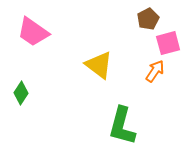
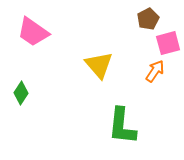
yellow triangle: rotated 12 degrees clockwise
green L-shape: rotated 9 degrees counterclockwise
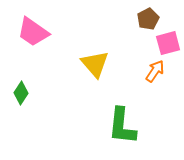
yellow triangle: moved 4 px left, 1 px up
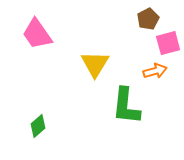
pink trapezoid: moved 4 px right, 2 px down; rotated 20 degrees clockwise
yellow triangle: rotated 12 degrees clockwise
orange arrow: rotated 40 degrees clockwise
green diamond: moved 17 px right, 33 px down; rotated 15 degrees clockwise
green L-shape: moved 4 px right, 20 px up
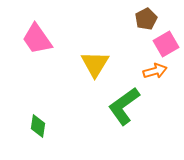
brown pentagon: moved 2 px left
pink trapezoid: moved 5 px down
pink square: moved 2 px left, 1 px down; rotated 15 degrees counterclockwise
green L-shape: moved 2 px left; rotated 48 degrees clockwise
green diamond: rotated 40 degrees counterclockwise
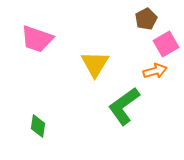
pink trapezoid: rotated 36 degrees counterclockwise
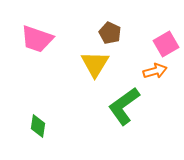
brown pentagon: moved 36 px left, 14 px down; rotated 20 degrees counterclockwise
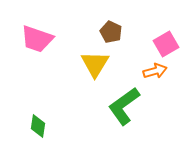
brown pentagon: moved 1 px right, 1 px up
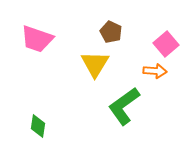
pink square: rotated 10 degrees counterclockwise
orange arrow: rotated 20 degrees clockwise
